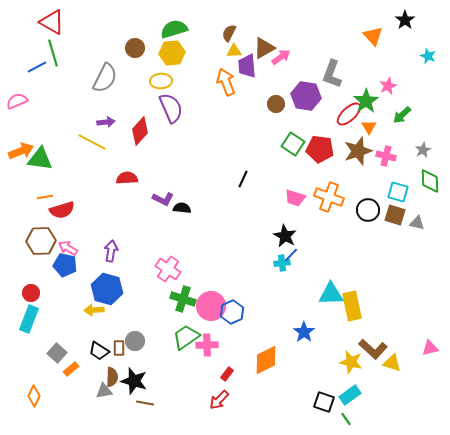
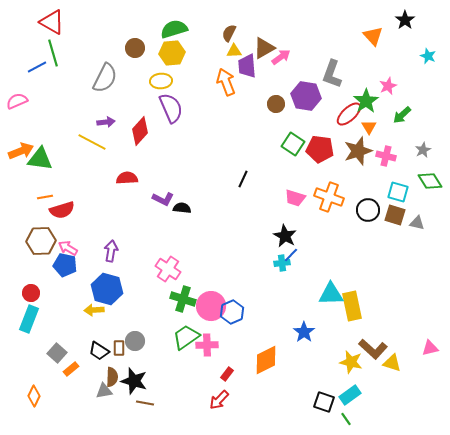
green diamond at (430, 181): rotated 30 degrees counterclockwise
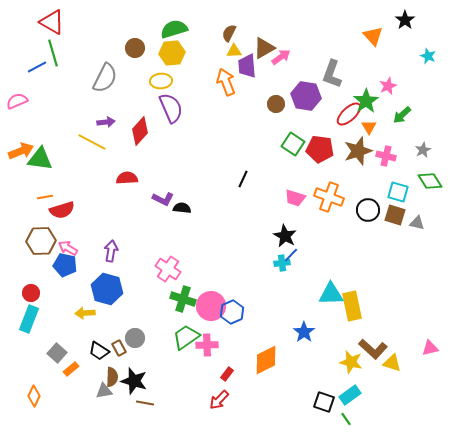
yellow arrow at (94, 310): moved 9 px left, 3 px down
gray circle at (135, 341): moved 3 px up
brown rectangle at (119, 348): rotated 28 degrees counterclockwise
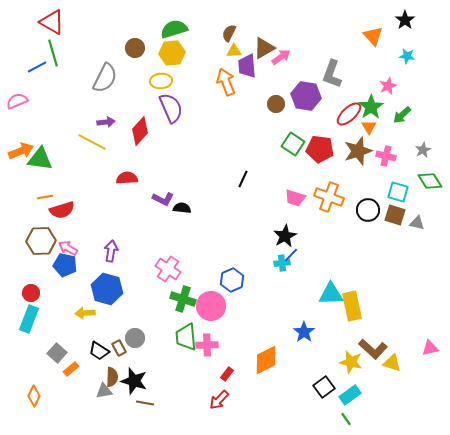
cyan star at (428, 56): moved 21 px left; rotated 14 degrees counterclockwise
green star at (366, 101): moved 5 px right, 6 px down
black star at (285, 236): rotated 15 degrees clockwise
blue hexagon at (232, 312): moved 32 px up
green trapezoid at (186, 337): rotated 60 degrees counterclockwise
black square at (324, 402): moved 15 px up; rotated 35 degrees clockwise
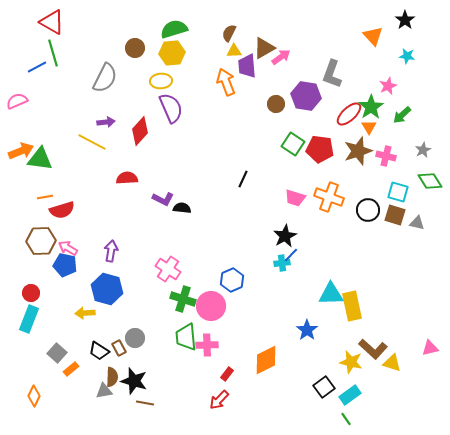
blue star at (304, 332): moved 3 px right, 2 px up
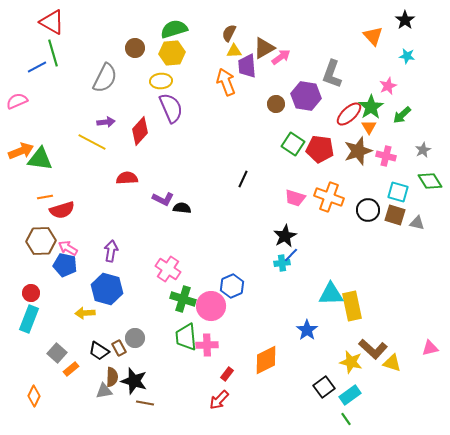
blue hexagon at (232, 280): moved 6 px down
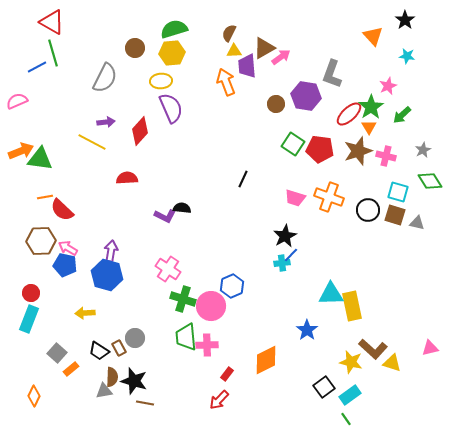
purple L-shape at (163, 199): moved 2 px right, 17 px down
red semicircle at (62, 210): rotated 60 degrees clockwise
blue hexagon at (107, 289): moved 14 px up
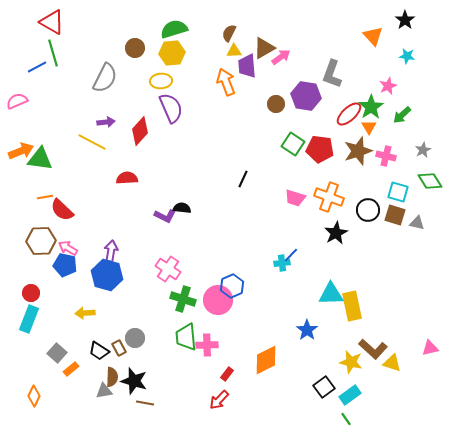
black star at (285, 236): moved 51 px right, 3 px up
pink circle at (211, 306): moved 7 px right, 6 px up
